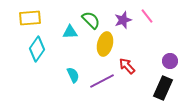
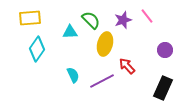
purple circle: moved 5 px left, 11 px up
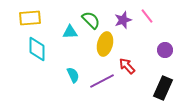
cyan diamond: rotated 35 degrees counterclockwise
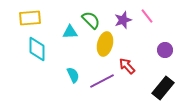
black rectangle: rotated 15 degrees clockwise
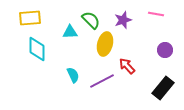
pink line: moved 9 px right, 2 px up; rotated 42 degrees counterclockwise
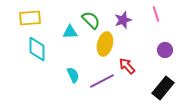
pink line: rotated 63 degrees clockwise
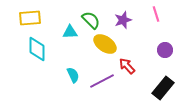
yellow ellipse: rotated 70 degrees counterclockwise
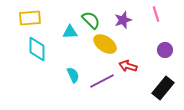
red arrow: moved 1 px right; rotated 30 degrees counterclockwise
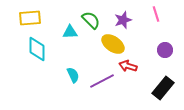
yellow ellipse: moved 8 px right
